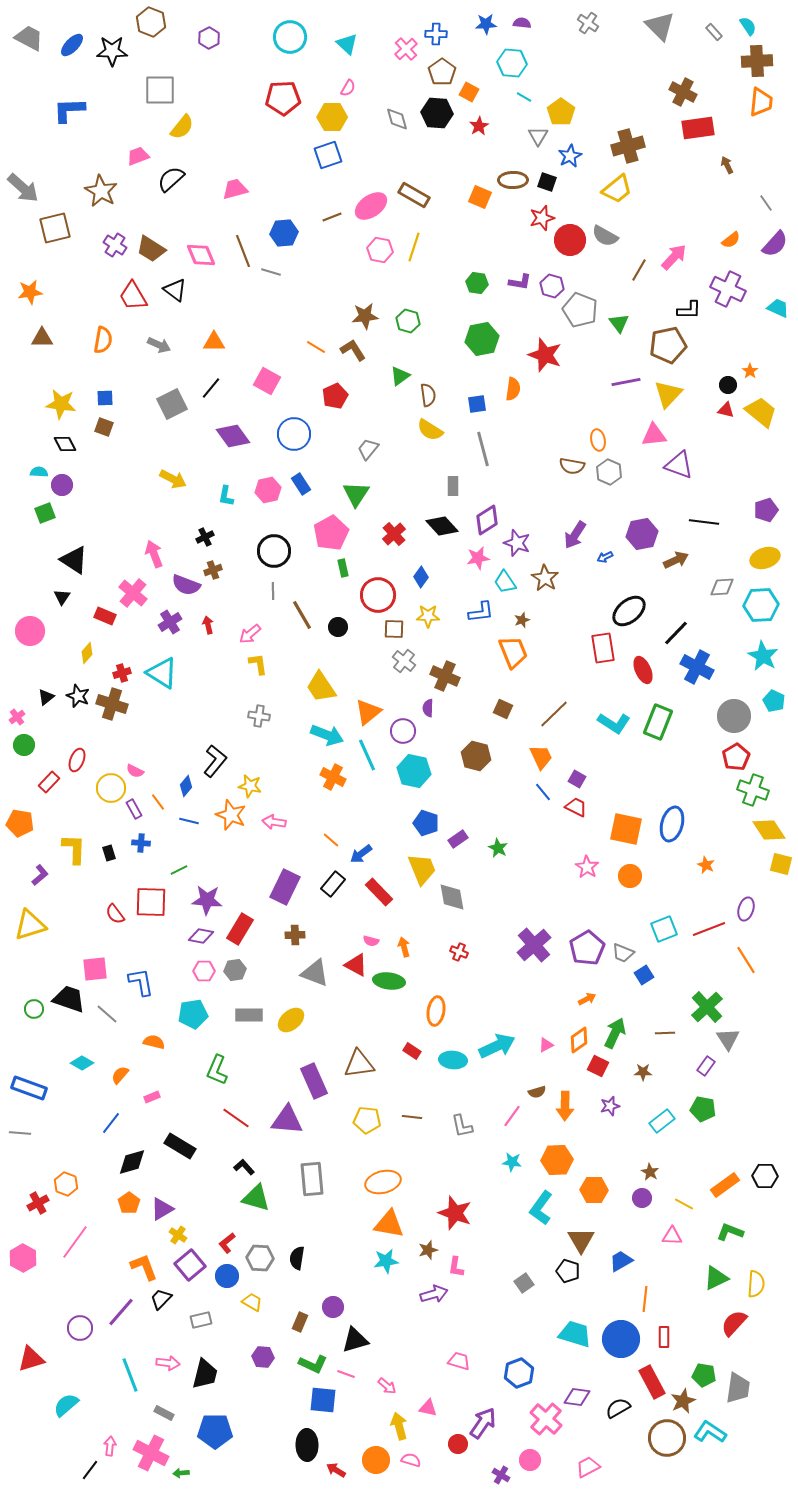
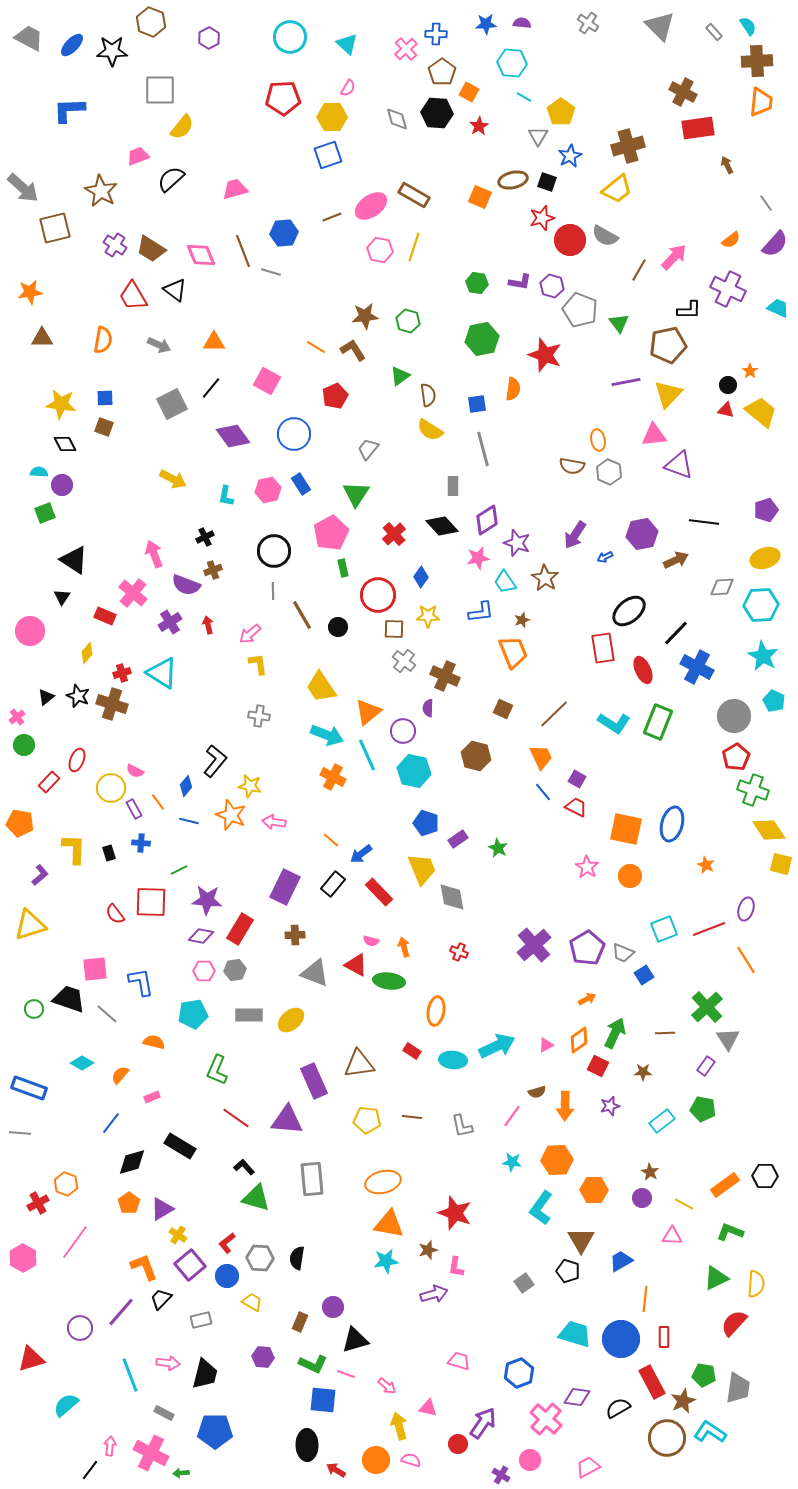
brown ellipse at (513, 180): rotated 12 degrees counterclockwise
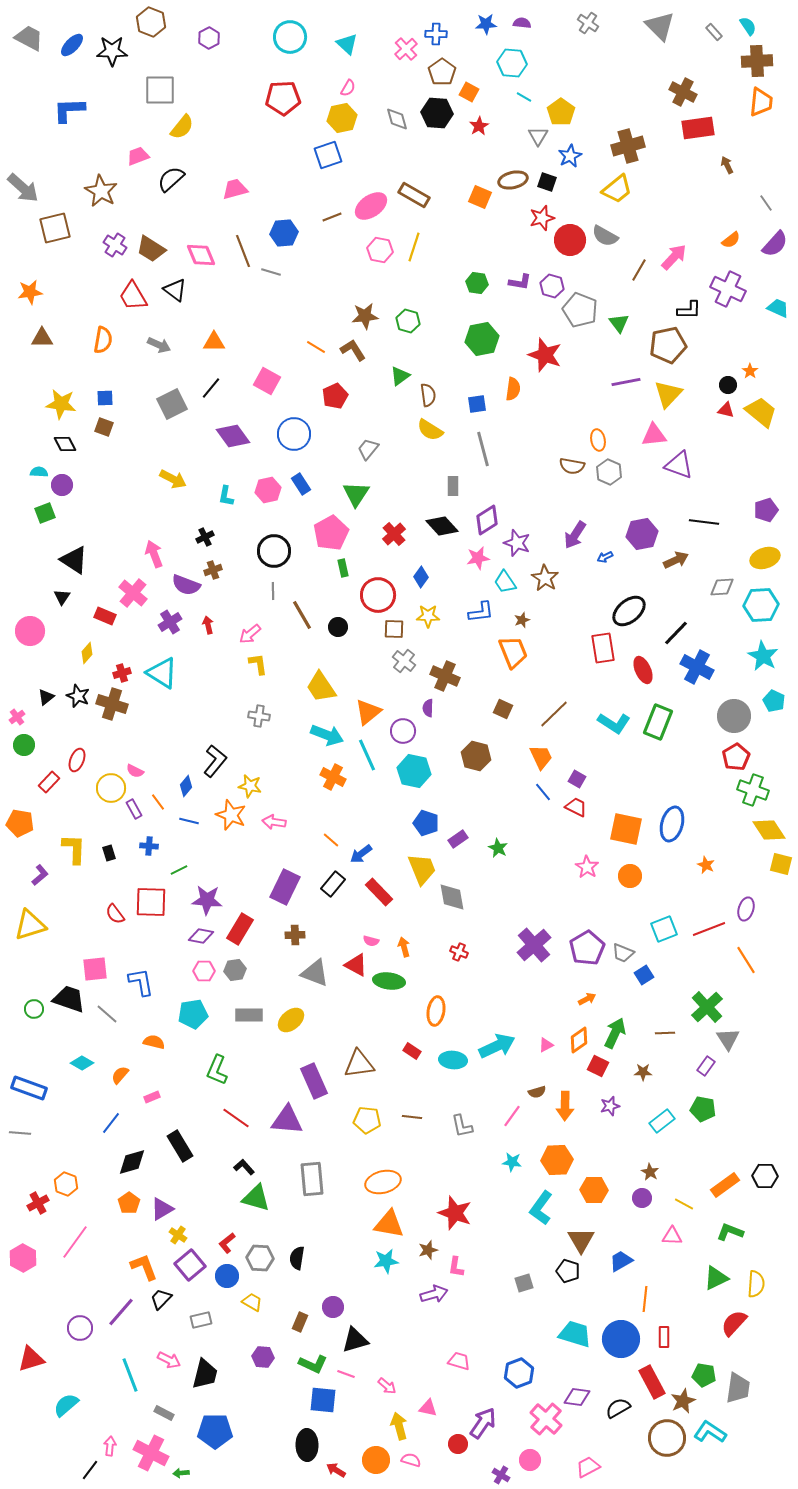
yellow hexagon at (332, 117): moved 10 px right, 1 px down; rotated 12 degrees counterclockwise
blue cross at (141, 843): moved 8 px right, 3 px down
black rectangle at (180, 1146): rotated 28 degrees clockwise
gray square at (524, 1283): rotated 18 degrees clockwise
pink arrow at (168, 1363): moved 1 px right, 3 px up; rotated 20 degrees clockwise
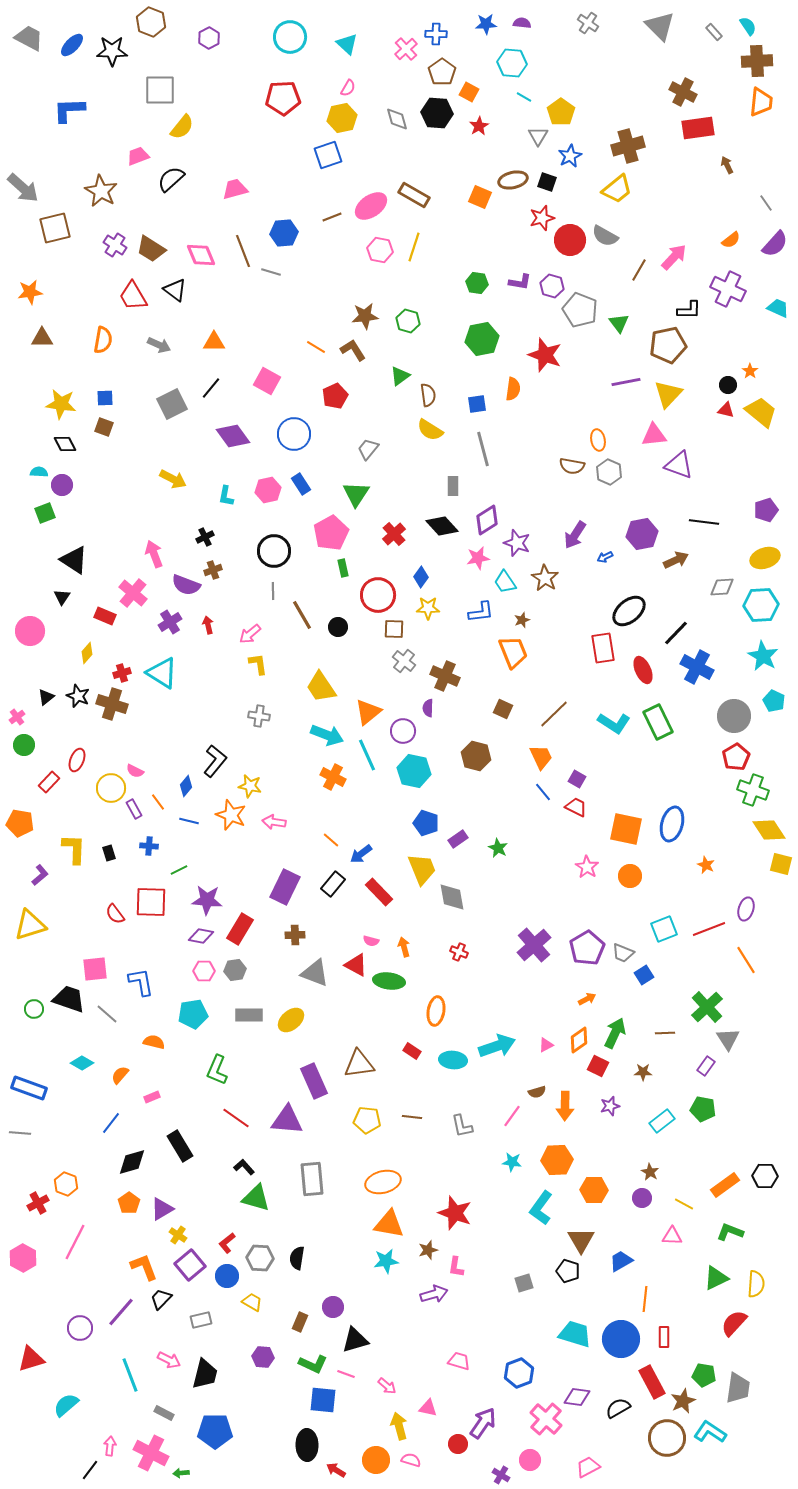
yellow star at (428, 616): moved 8 px up
green rectangle at (658, 722): rotated 48 degrees counterclockwise
cyan arrow at (497, 1046): rotated 6 degrees clockwise
pink line at (75, 1242): rotated 9 degrees counterclockwise
